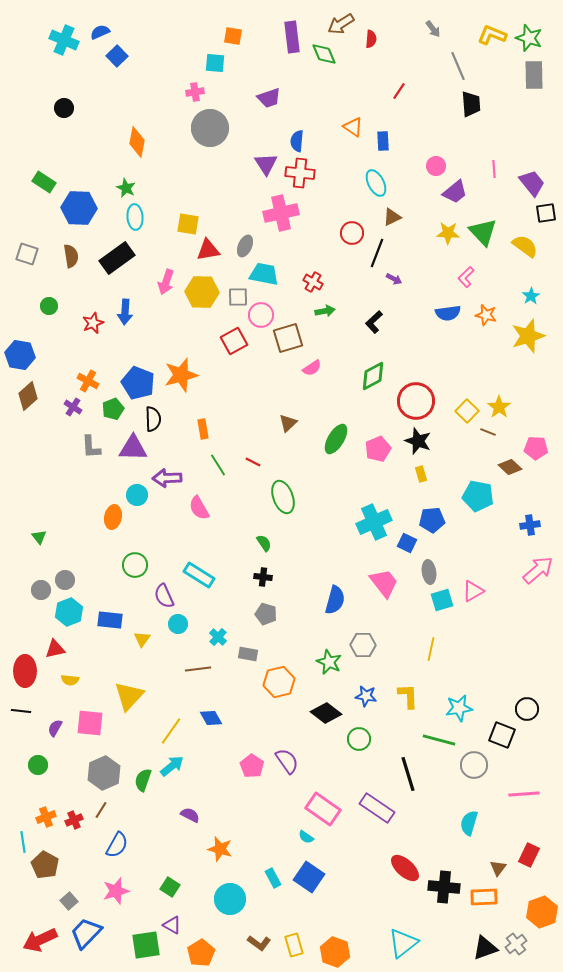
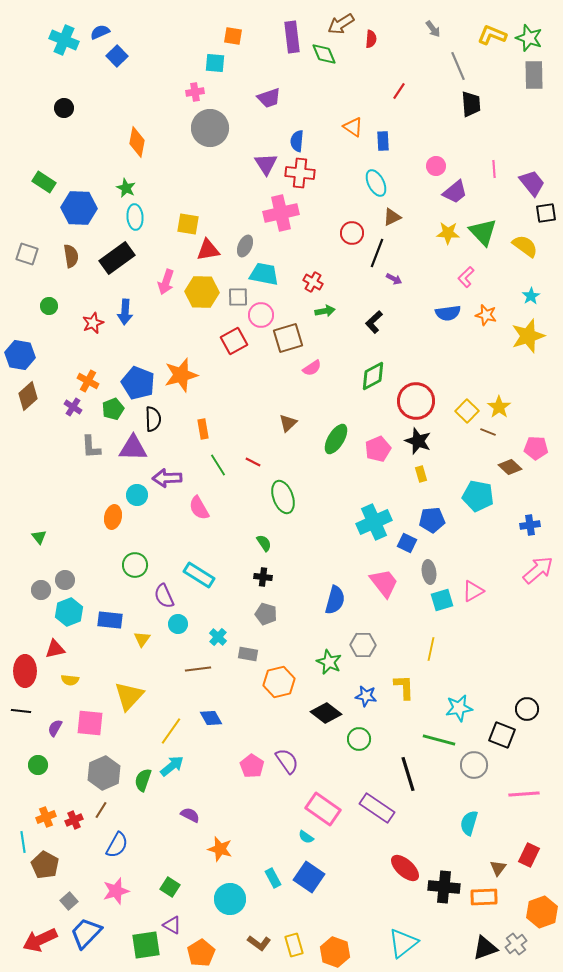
yellow L-shape at (408, 696): moved 4 px left, 9 px up
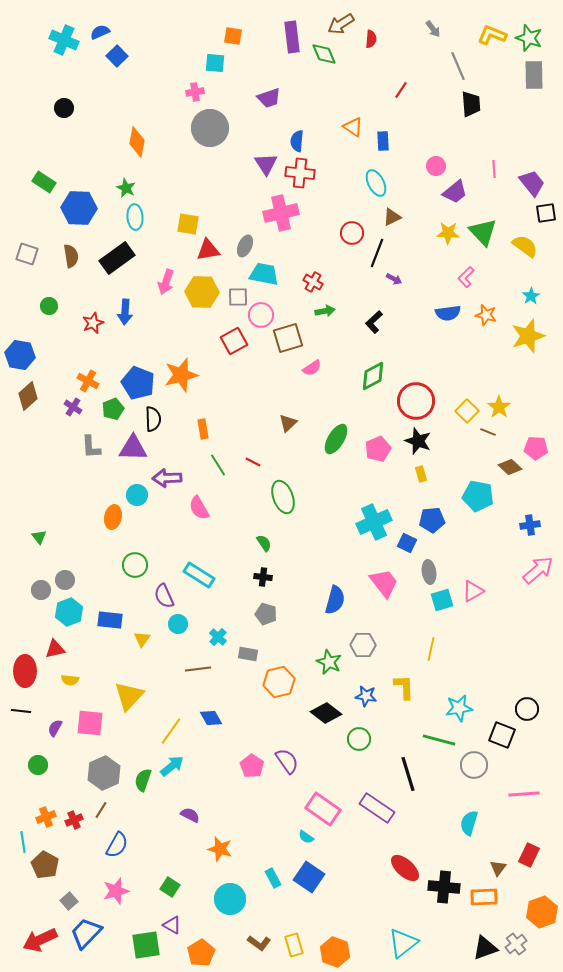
red line at (399, 91): moved 2 px right, 1 px up
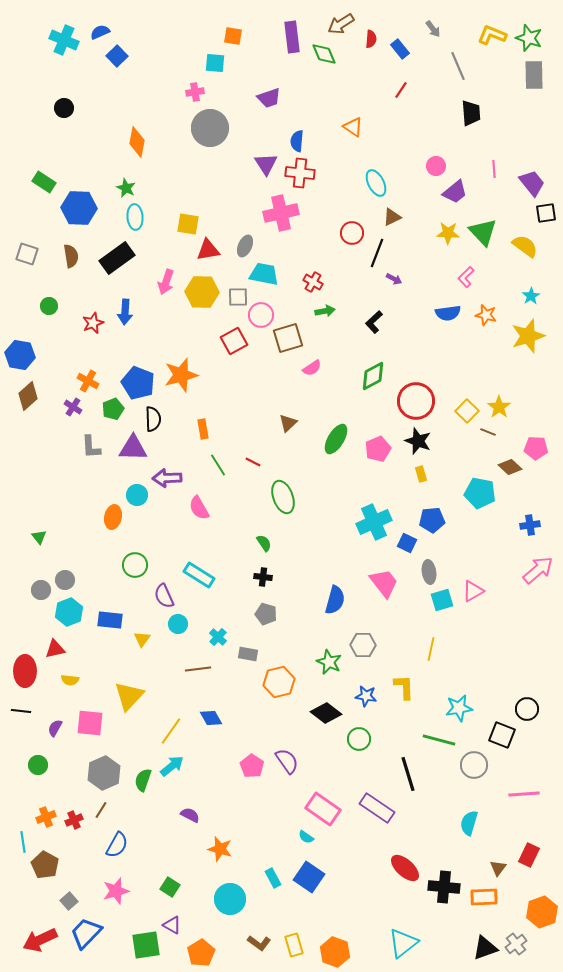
black trapezoid at (471, 104): moved 9 px down
blue rectangle at (383, 141): moved 17 px right, 92 px up; rotated 36 degrees counterclockwise
cyan pentagon at (478, 496): moved 2 px right, 3 px up
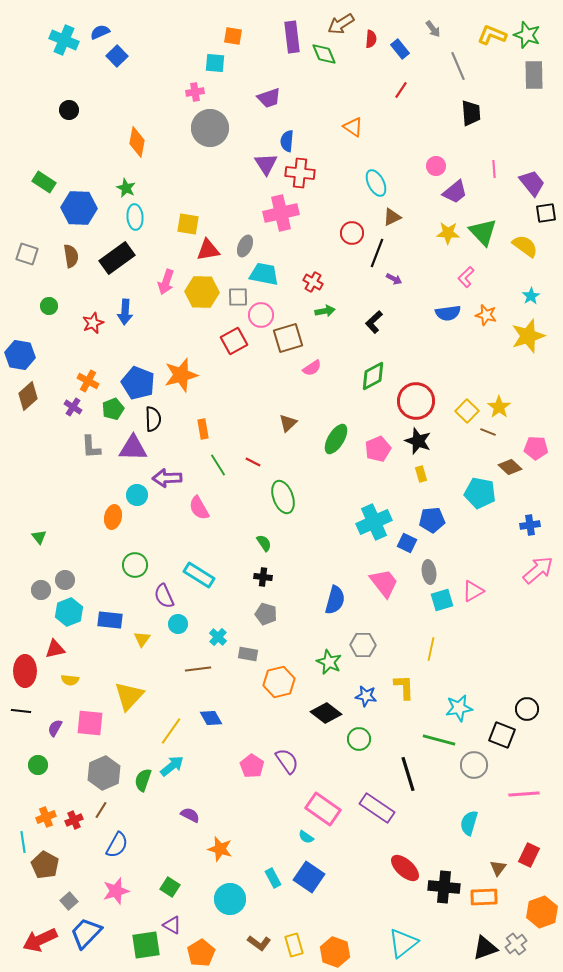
green star at (529, 38): moved 2 px left, 3 px up
black circle at (64, 108): moved 5 px right, 2 px down
blue semicircle at (297, 141): moved 10 px left
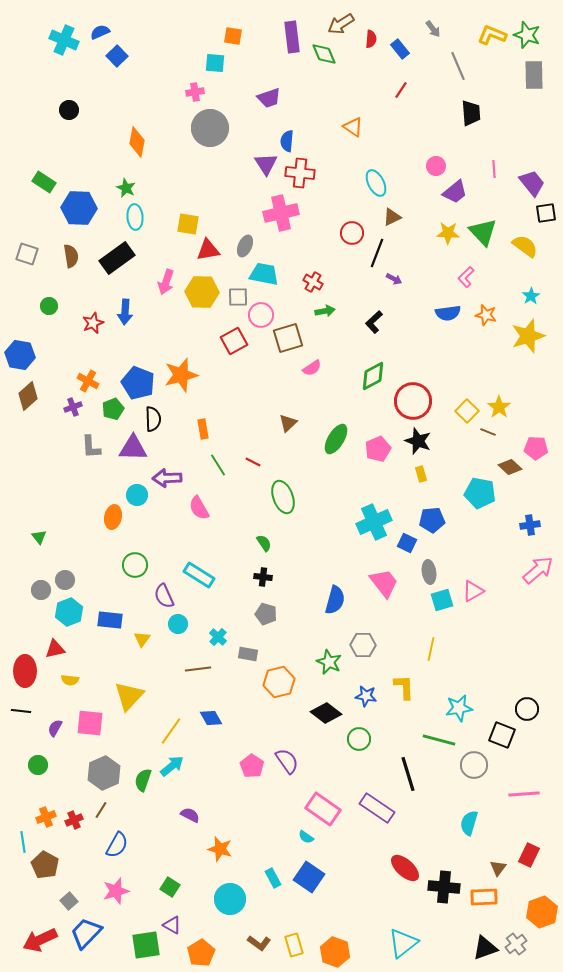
red circle at (416, 401): moved 3 px left
purple cross at (73, 407): rotated 36 degrees clockwise
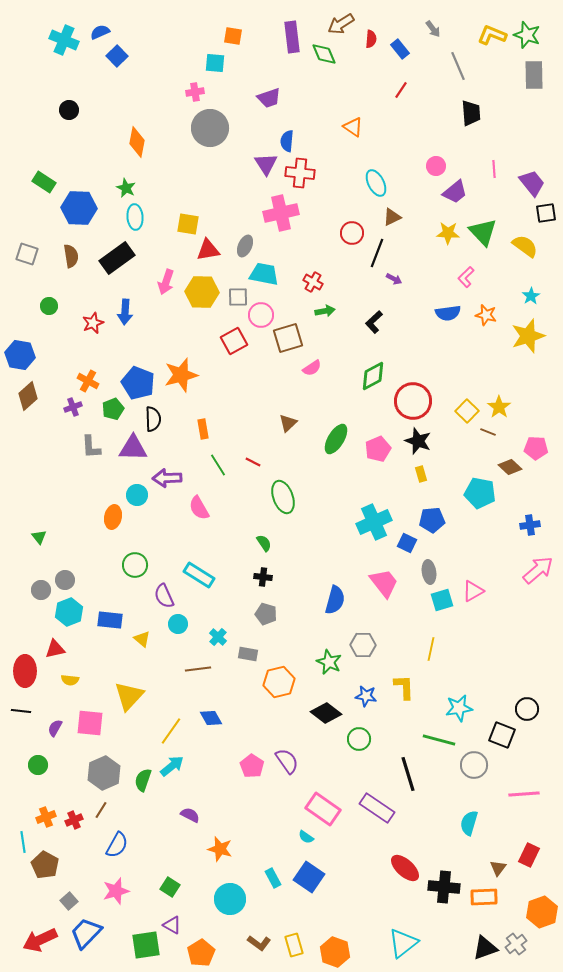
yellow triangle at (142, 639): rotated 24 degrees counterclockwise
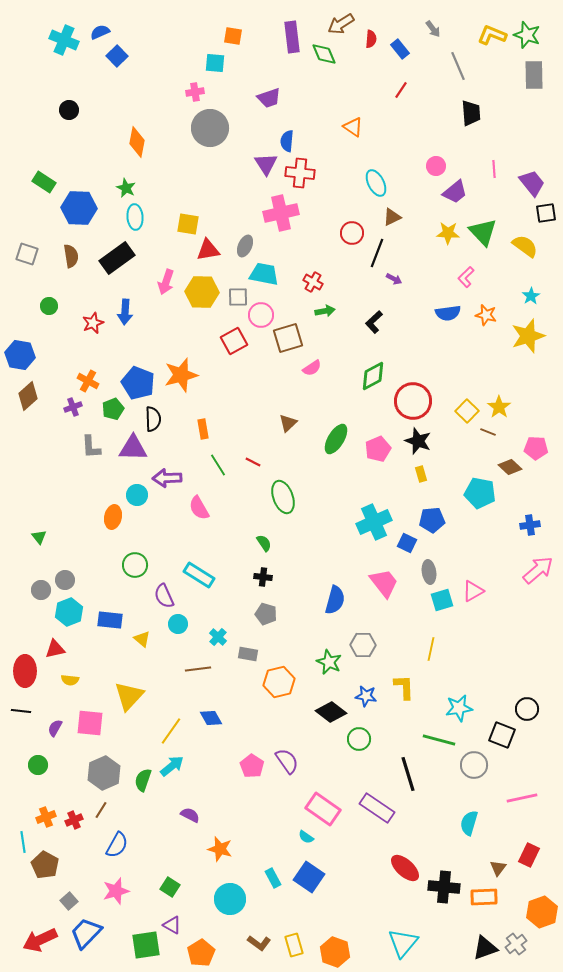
black diamond at (326, 713): moved 5 px right, 1 px up
pink line at (524, 794): moved 2 px left, 4 px down; rotated 8 degrees counterclockwise
cyan triangle at (403, 943): rotated 12 degrees counterclockwise
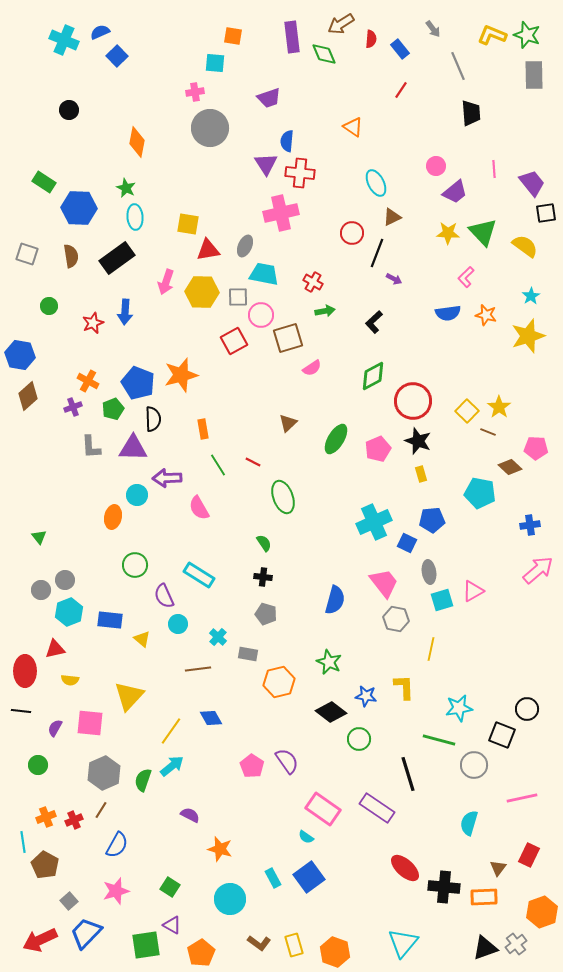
gray hexagon at (363, 645): moved 33 px right, 26 px up; rotated 10 degrees clockwise
blue square at (309, 877): rotated 20 degrees clockwise
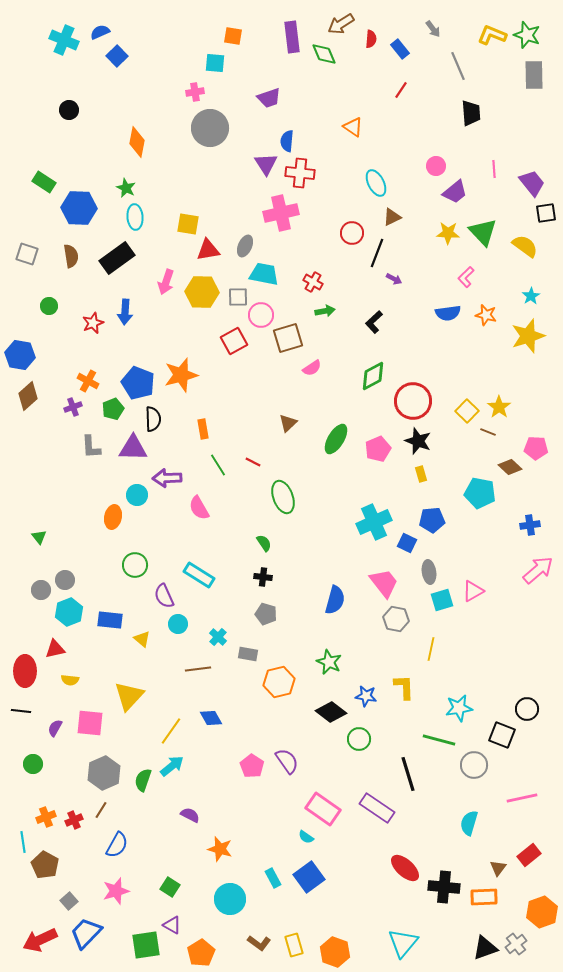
green circle at (38, 765): moved 5 px left, 1 px up
red rectangle at (529, 855): rotated 25 degrees clockwise
